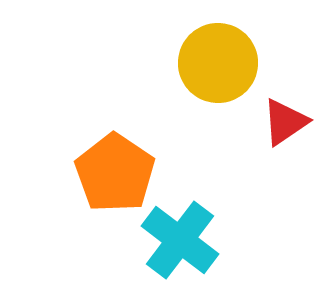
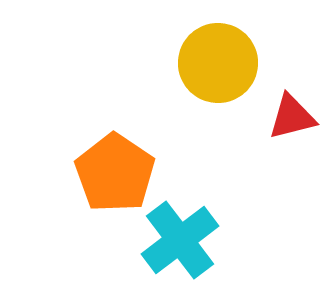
red triangle: moved 7 px right, 5 px up; rotated 20 degrees clockwise
cyan cross: rotated 16 degrees clockwise
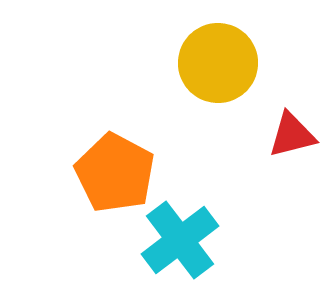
red triangle: moved 18 px down
orange pentagon: rotated 6 degrees counterclockwise
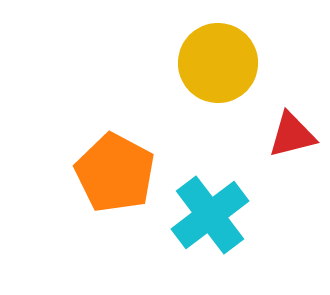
cyan cross: moved 30 px right, 25 px up
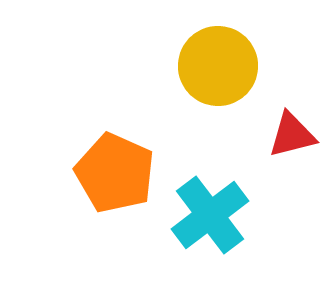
yellow circle: moved 3 px down
orange pentagon: rotated 4 degrees counterclockwise
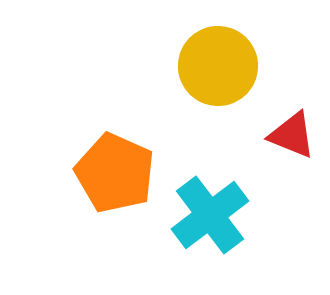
red triangle: rotated 36 degrees clockwise
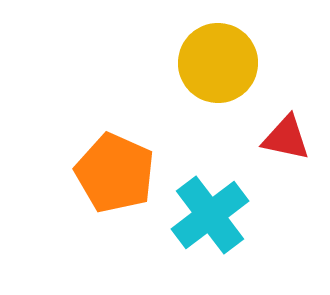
yellow circle: moved 3 px up
red triangle: moved 6 px left, 3 px down; rotated 10 degrees counterclockwise
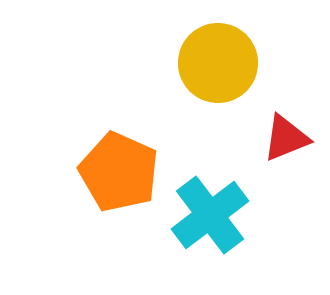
red triangle: rotated 34 degrees counterclockwise
orange pentagon: moved 4 px right, 1 px up
